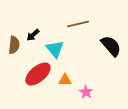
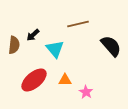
red ellipse: moved 4 px left, 6 px down
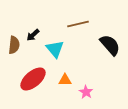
black semicircle: moved 1 px left, 1 px up
red ellipse: moved 1 px left, 1 px up
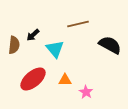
black semicircle: rotated 20 degrees counterclockwise
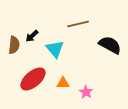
black arrow: moved 1 px left, 1 px down
orange triangle: moved 2 px left, 3 px down
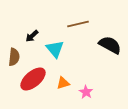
brown semicircle: moved 12 px down
orange triangle: rotated 16 degrees counterclockwise
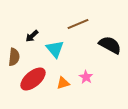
brown line: rotated 10 degrees counterclockwise
pink star: moved 15 px up
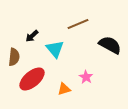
red ellipse: moved 1 px left
orange triangle: moved 1 px right, 6 px down
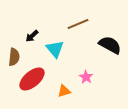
orange triangle: moved 2 px down
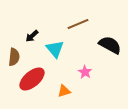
pink star: moved 1 px left, 5 px up
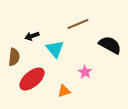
black arrow: rotated 24 degrees clockwise
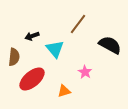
brown line: rotated 30 degrees counterclockwise
